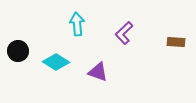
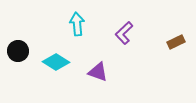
brown rectangle: rotated 30 degrees counterclockwise
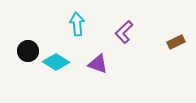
purple L-shape: moved 1 px up
black circle: moved 10 px right
purple triangle: moved 8 px up
